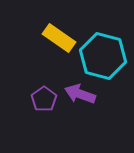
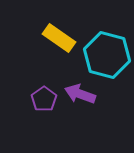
cyan hexagon: moved 4 px right, 1 px up
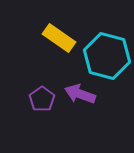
cyan hexagon: moved 1 px down
purple pentagon: moved 2 px left
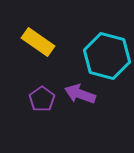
yellow rectangle: moved 21 px left, 4 px down
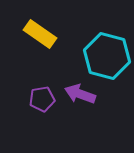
yellow rectangle: moved 2 px right, 8 px up
purple pentagon: rotated 25 degrees clockwise
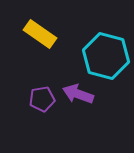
cyan hexagon: moved 1 px left
purple arrow: moved 2 px left
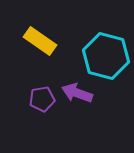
yellow rectangle: moved 7 px down
purple arrow: moved 1 px left, 1 px up
